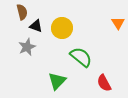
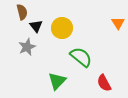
black triangle: rotated 32 degrees clockwise
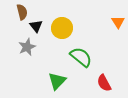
orange triangle: moved 1 px up
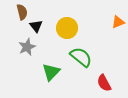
orange triangle: rotated 40 degrees clockwise
yellow circle: moved 5 px right
green triangle: moved 6 px left, 9 px up
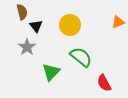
yellow circle: moved 3 px right, 3 px up
gray star: rotated 12 degrees counterclockwise
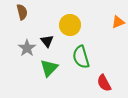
black triangle: moved 11 px right, 15 px down
gray star: moved 1 px down
green semicircle: rotated 145 degrees counterclockwise
green triangle: moved 2 px left, 4 px up
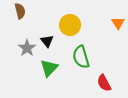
brown semicircle: moved 2 px left, 1 px up
orange triangle: moved 1 px down; rotated 40 degrees counterclockwise
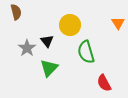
brown semicircle: moved 4 px left, 1 px down
green semicircle: moved 5 px right, 5 px up
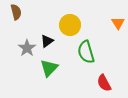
black triangle: rotated 32 degrees clockwise
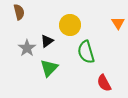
brown semicircle: moved 3 px right
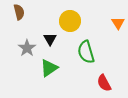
yellow circle: moved 4 px up
black triangle: moved 3 px right, 2 px up; rotated 24 degrees counterclockwise
green triangle: rotated 12 degrees clockwise
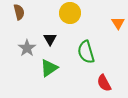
yellow circle: moved 8 px up
